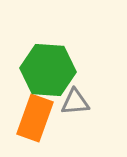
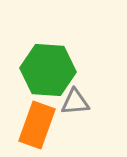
orange rectangle: moved 2 px right, 7 px down
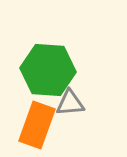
gray triangle: moved 5 px left, 1 px down
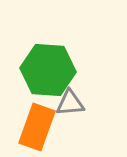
orange rectangle: moved 2 px down
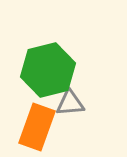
green hexagon: rotated 18 degrees counterclockwise
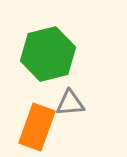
green hexagon: moved 16 px up
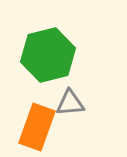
green hexagon: moved 1 px down
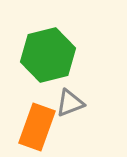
gray triangle: rotated 16 degrees counterclockwise
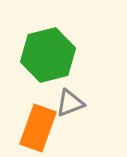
orange rectangle: moved 1 px right, 1 px down
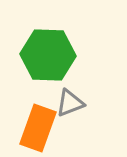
green hexagon: rotated 16 degrees clockwise
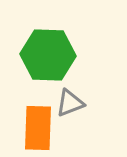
orange rectangle: rotated 18 degrees counterclockwise
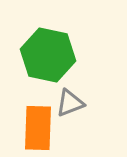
green hexagon: rotated 10 degrees clockwise
